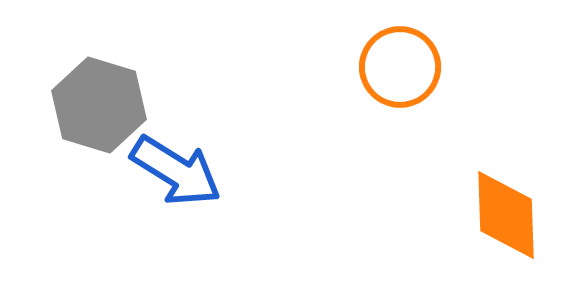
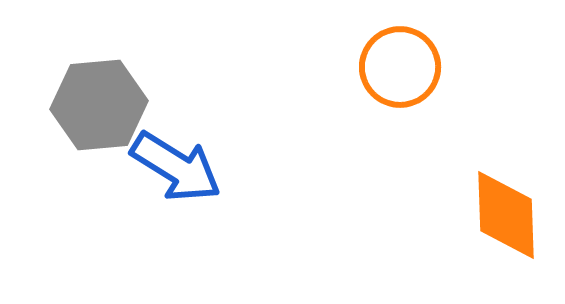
gray hexagon: rotated 22 degrees counterclockwise
blue arrow: moved 4 px up
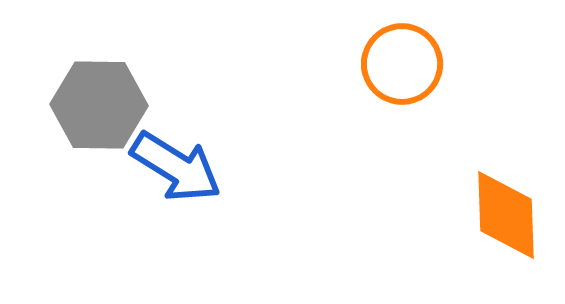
orange circle: moved 2 px right, 3 px up
gray hexagon: rotated 6 degrees clockwise
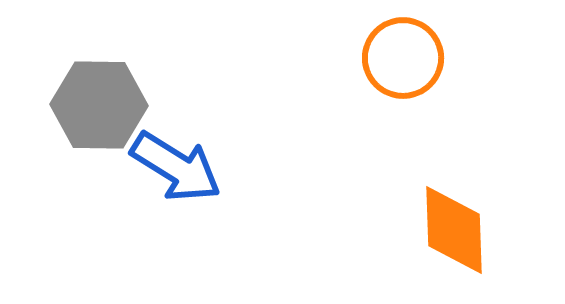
orange circle: moved 1 px right, 6 px up
orange diamond: moved 52 px left, 15 px down
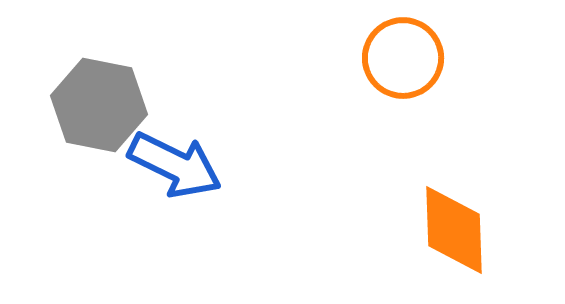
gray hexagon: rotated 10 degrees clockwise
blue arrow: moved 1 px left, 2 px up; rotated 6 degrees counterclockwise
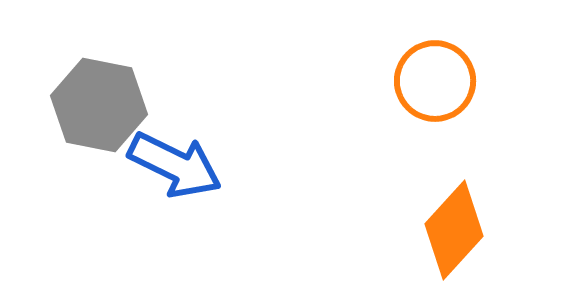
orange circle: moved 32 px right, 23 px down
orange diamond: rotated 44 degrees clockwise
